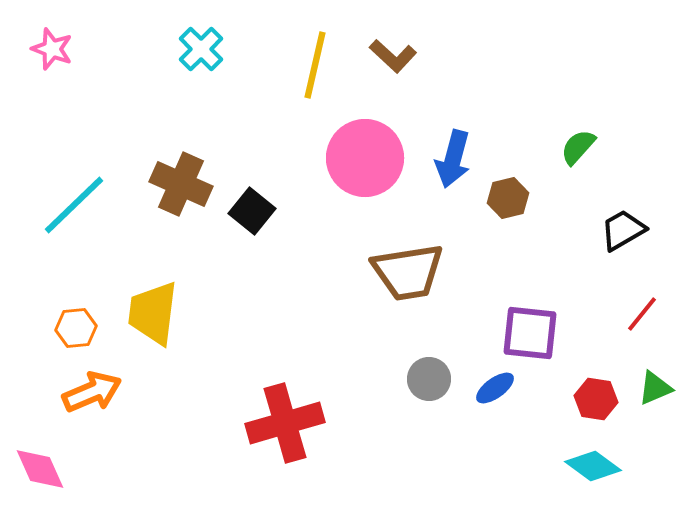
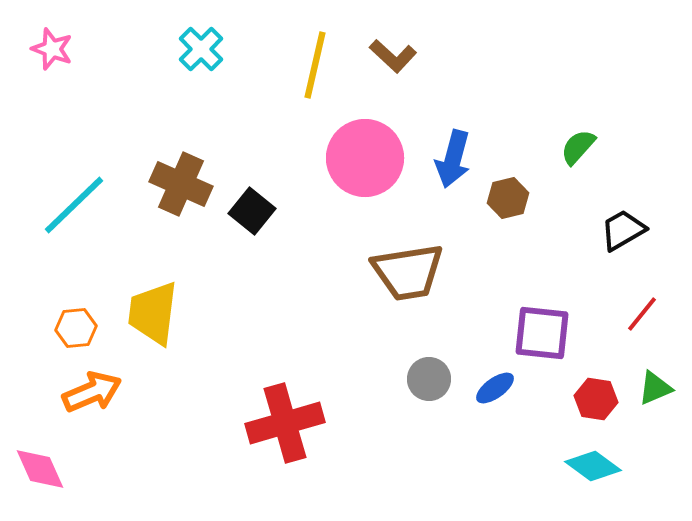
purple square: moved 12 px right
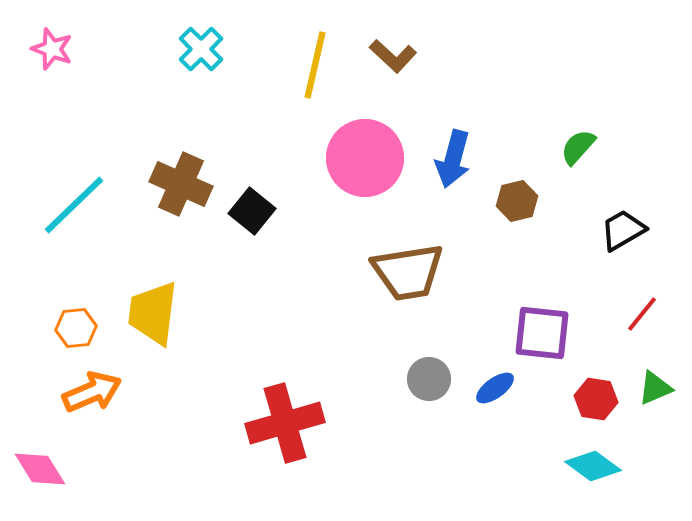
brown hexagon: moved 9 px right, 3 px down
pink diamond: rotated 8 degrees counterclockwise
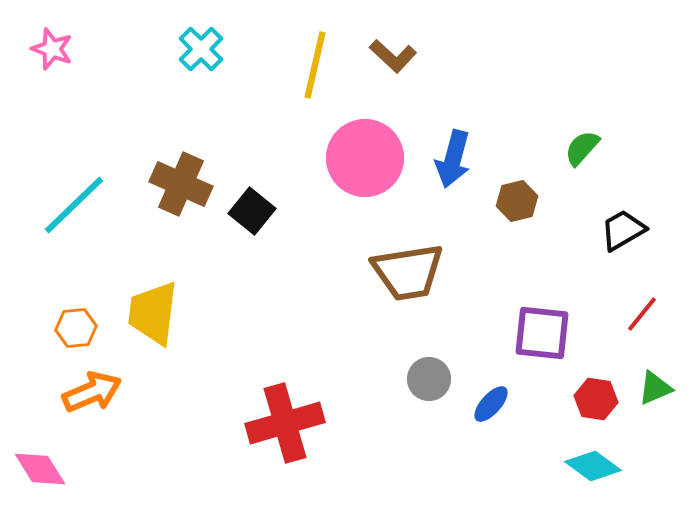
green semicircle: moved 4 px right, 1 px down
blue ellipse: moved 4 px left, 16 px down; rotated 12 degrees counterclockwise
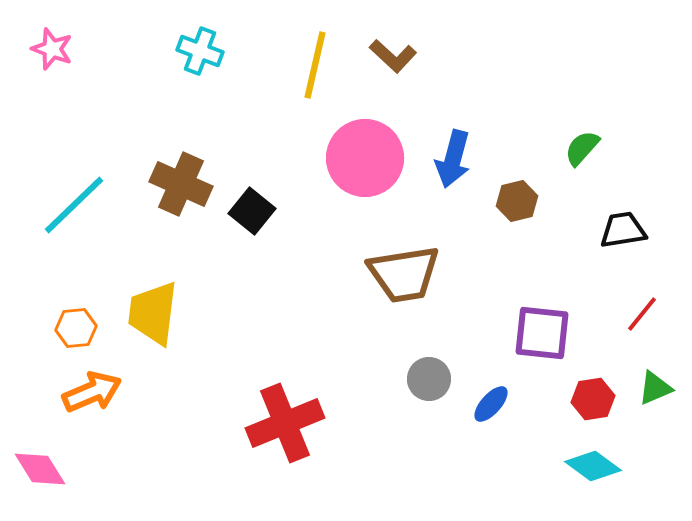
cyan cross: moved 1 px left, 2 px down; rotated 24 degrees counterclockwise
black trapezoid: rotated 21 degrees clockwise
brown trapezoid: moved 4 px left, 2 px down
red hexagon: moved 3 px left; rotated 18 degrees counterclockwise
red cross: rotated 6 degrees counterclockwise
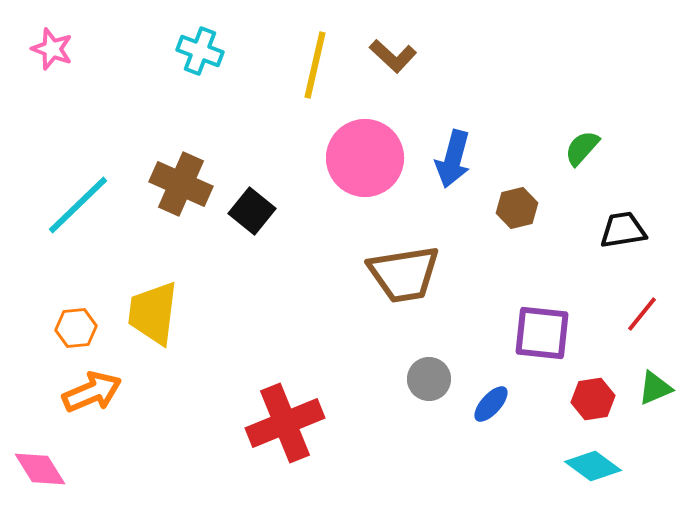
brown hexagon: moved 7 px down
cyan line: moved 4 px right
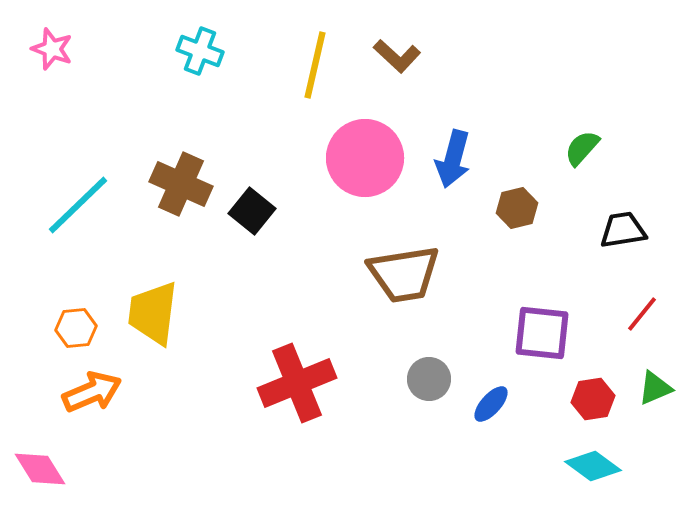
brown L-shape: moved 4 px right
red cross: moved 12 px right, 40 px up
